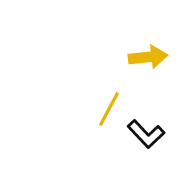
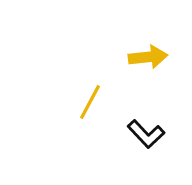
yellow line: moved 19 px left, 7 px up
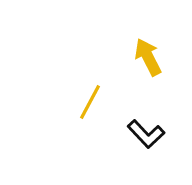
yellow arrow: rotated 111 degrees counterclockwise
